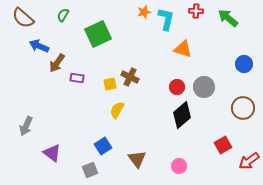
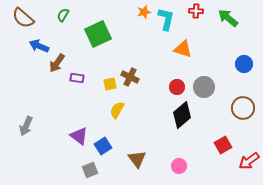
purple triangle: moved 27 px right, 17 px up
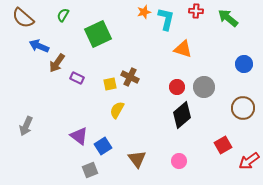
purple rectangle: rotated 16 degrees clockwise
pink circle: moved 5 px up
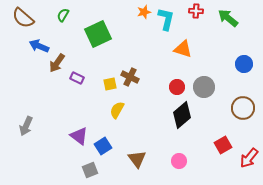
red arrow: moved 3 px up; rotated 15 degrees counterclockwise
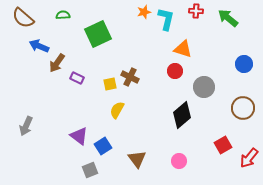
green semicircle: rotated 56 degrees clockwise
red circle: moved 2 px left, 16 px up
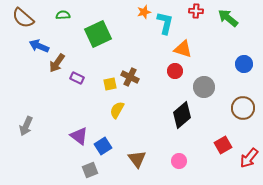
cyan L-shape: moved 1 px left, 4 px down
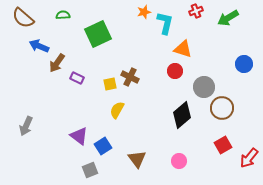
red cross: rotated 24 degrees counterclockwise
green arrow: rotated 70 degrees counterclockwise
brown circle: moved 21 px left
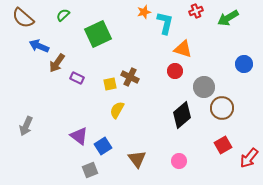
green semicircle: rotated 40 degrees counterclockwise
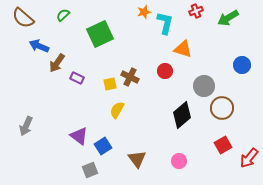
green square: moved 2 px right
blue circle: moved 2 px left, 1 px down
red circle: moved 10 px left
gray circle: moved 1 px up
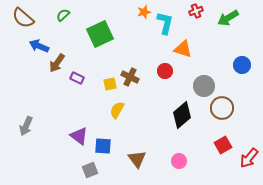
blue square: rotated 36 degrees clockwise
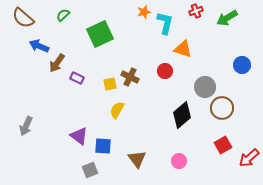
green arrow: moved 1 px left
gray circle: moved 1 px right, 1 px down
red arrow: rotated 10 degrees clockwise
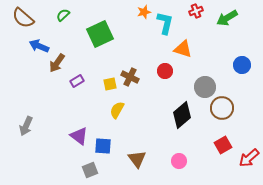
purple rectangle: moved 3 px down; rotated 56 degrees counterclockwise
